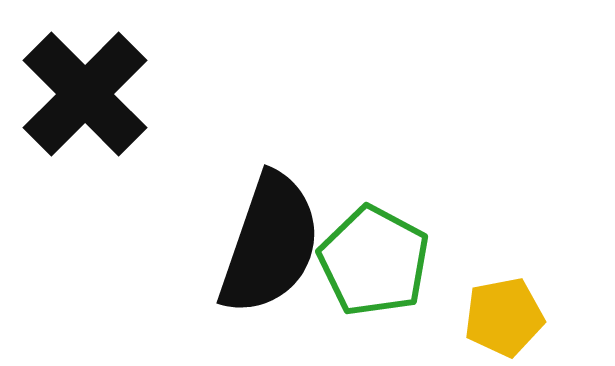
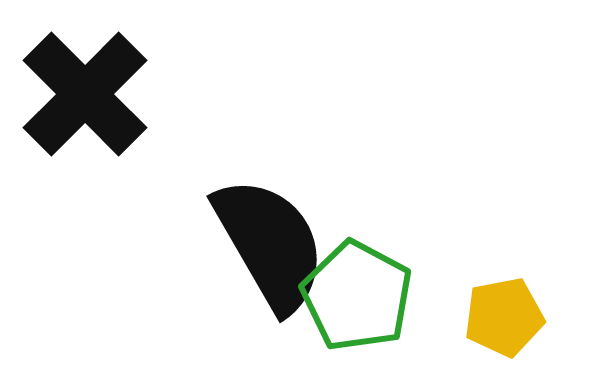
black semicircle: rotated 49 degrees counterclockwise
green pentagon: moved 17 px left, 35 px down
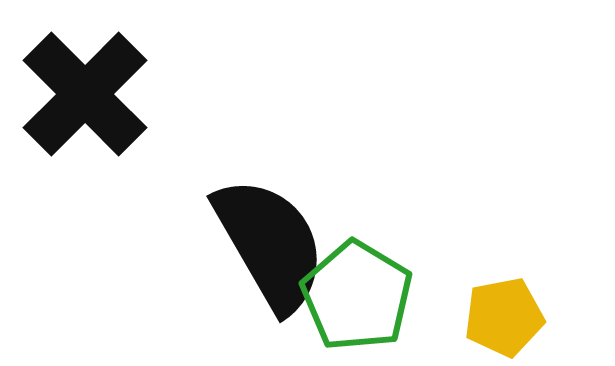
green pentagon: rotated 3 degrees clockwise
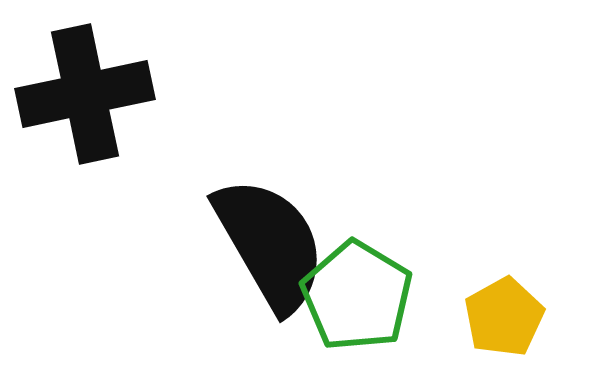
black cross: rotated 33 degrees clockwise
yellow pentagon: rotated 18 degrees counterclockwise
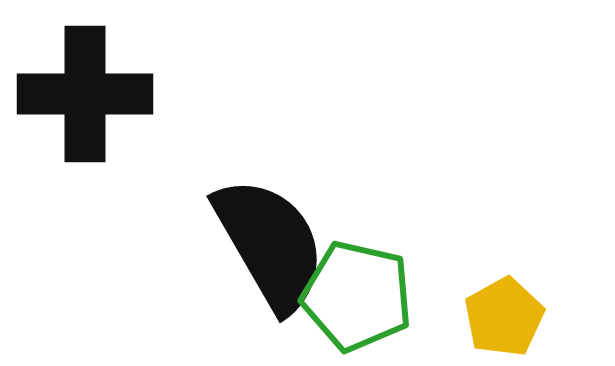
black cross: rotated 12 degrees clockwise
green pentagon: rotated 18 degrees counterclockwise
